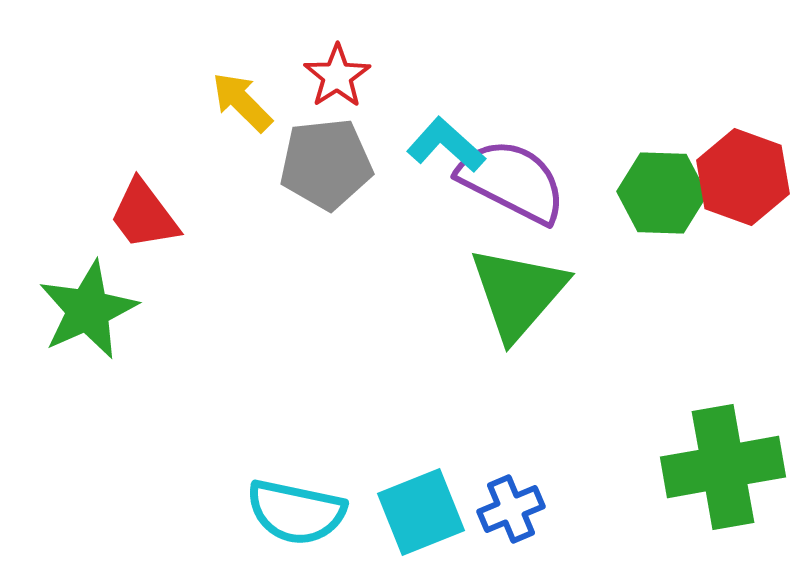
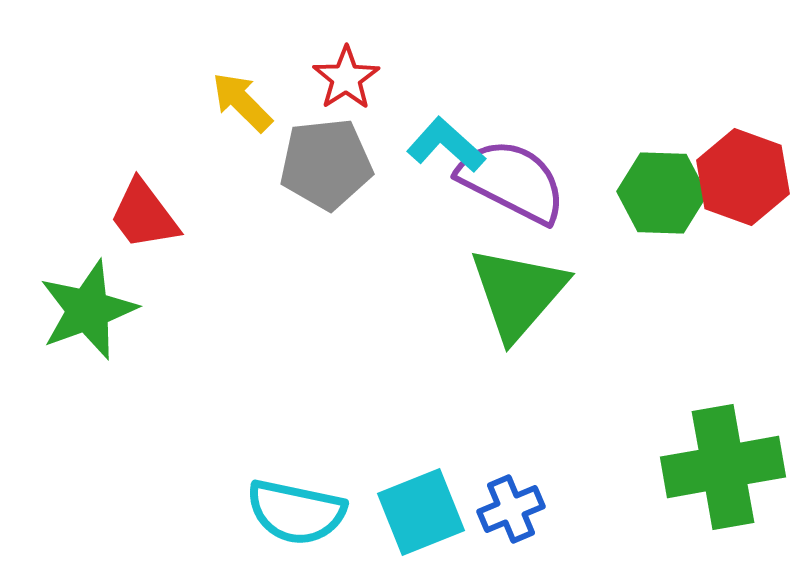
red star: moved 9 px right, 2 px down
green star: rotated 4 degrees clockwise
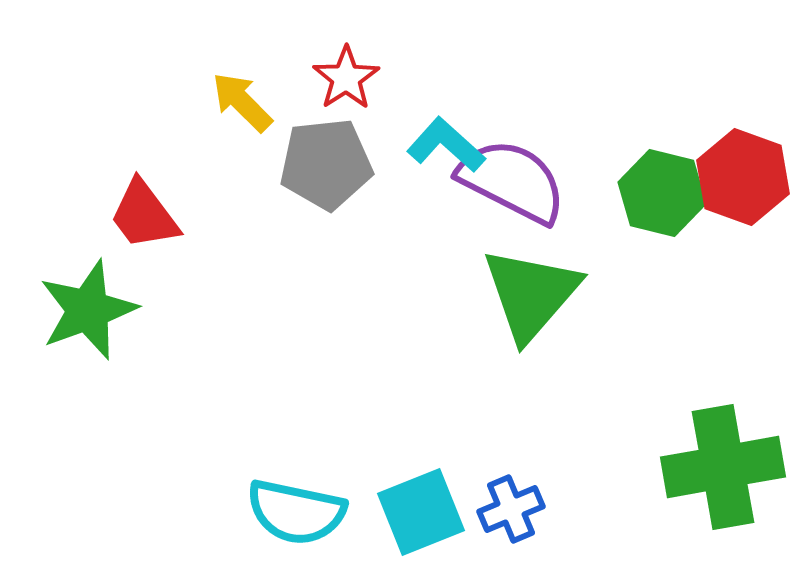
green hexagon: rotated 12 degrees clockwise
green triangle: moved 13 px right, 1 px down
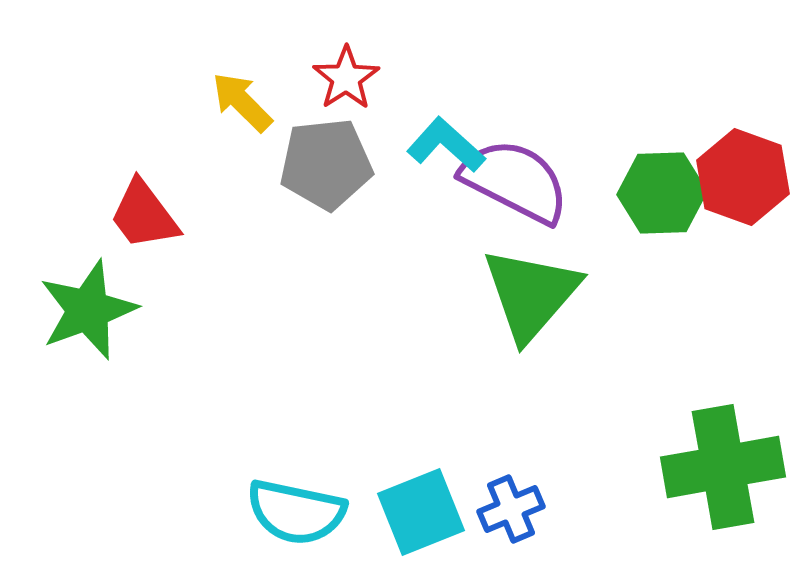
purple semicircle: moved 3 px right
green hexagon: rotated 16 degrees counterclockwise
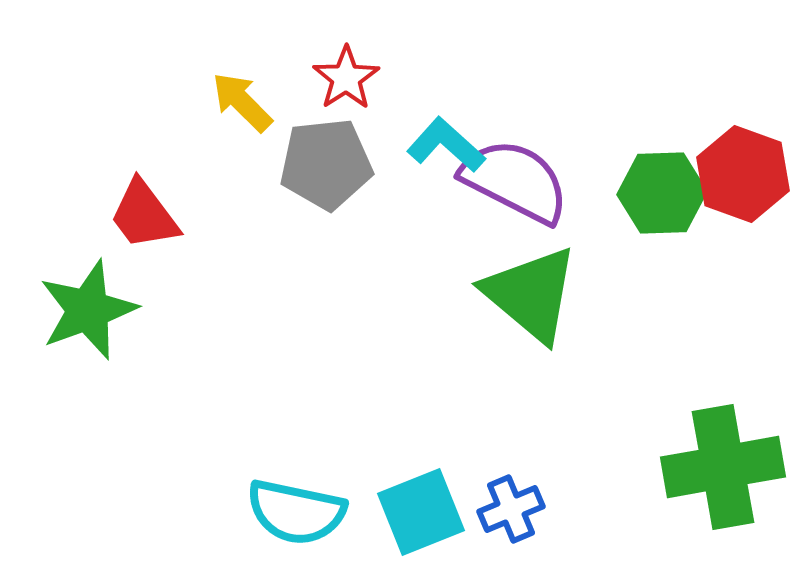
red hexagon: moved 3 px up
green triangle: rotated 31 degrees counterclockwise
